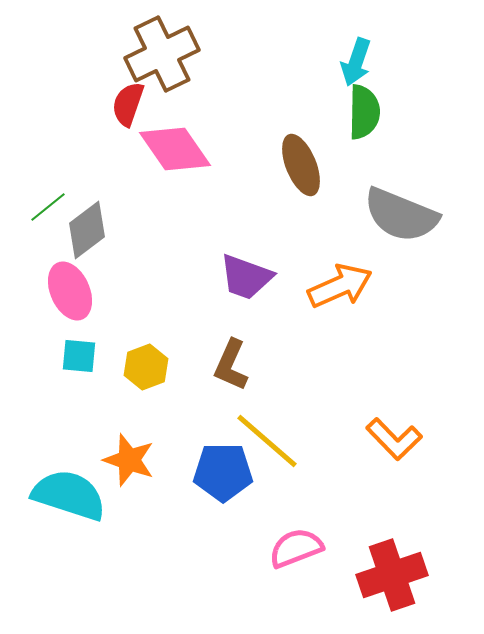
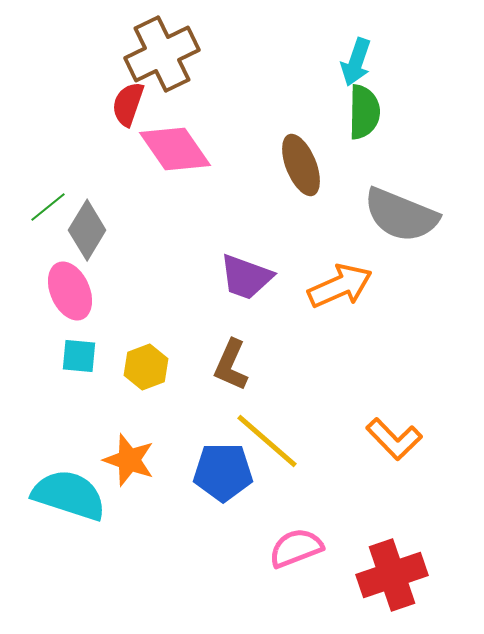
gray diamond: rotated 22 degrees counterclockwise
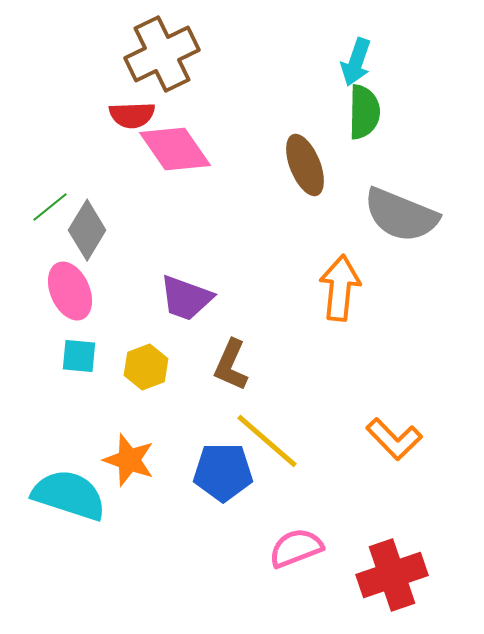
red semicircle: moved 4 px right, 11 px down; rotated 111 degrees counterclockwise
brown ellipse: moved 4 px right
green line: moved 2 px right
purple trapezoid: moved 60 px left, 21 px down
orange arrow: moved 2 px down; rotated 60 degrees counterclockwise
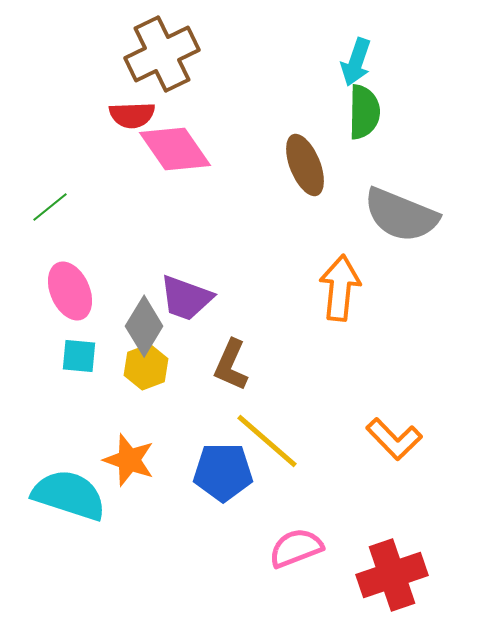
gray diamond: moved 57 px right, 96 px down
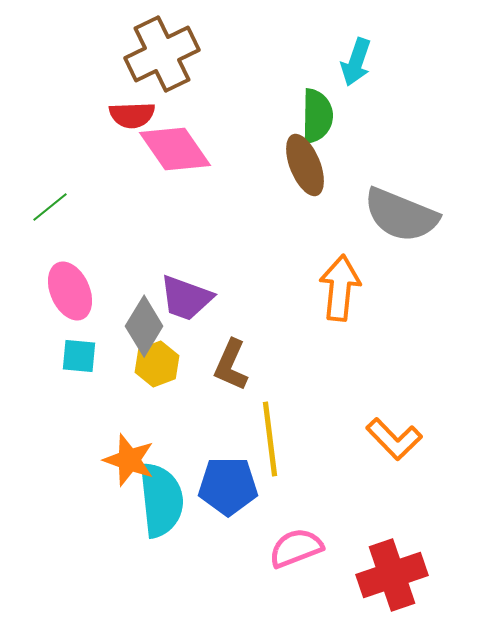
green semicircle: moved 47 px left, 4 px down
yellow hexagon: moved 11 px right, 3 px up
yellow line: moved 3 px right, 2 px up; rotated 42 degrees clockwise
blue pentagon: moved 5 px right, 14 px down
cyan semicircle: moved 92 px right, 5 px down; rotated 66 degrees clockwise
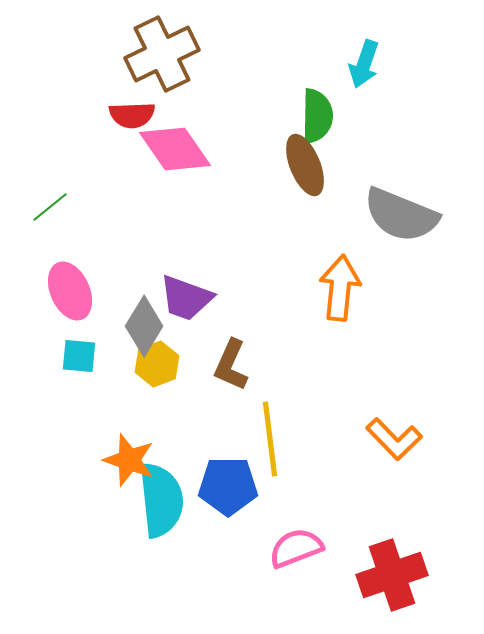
cyan arrow: moved 8 px right, 2 px down
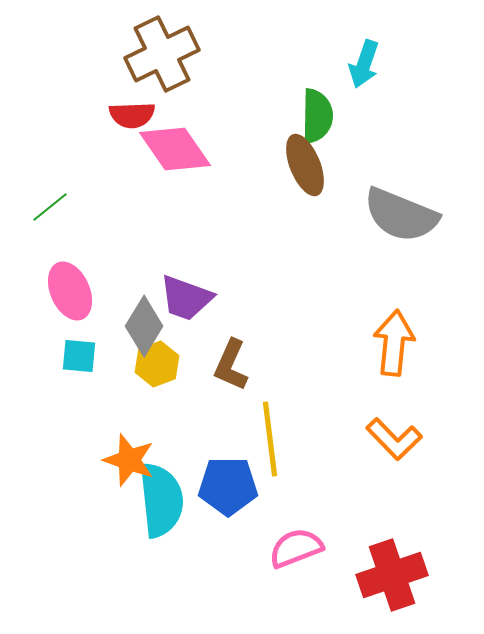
orange arrow: moved 54 px right, 55 px down
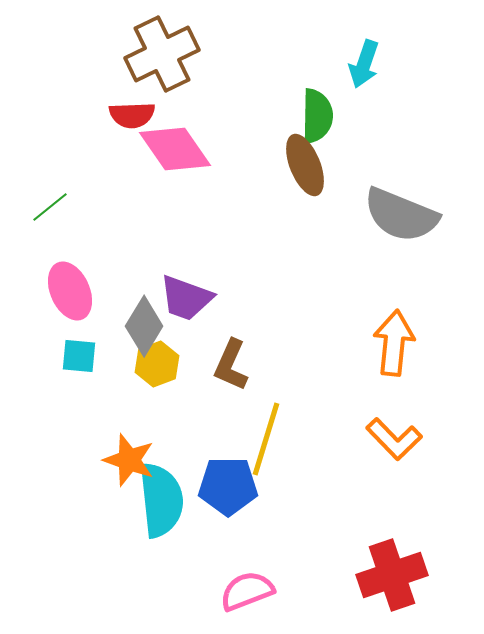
yellow line: moved 4 px left; rotated 24 degrees clockwise
pink semicircle: moved 49 px left, 43 px down
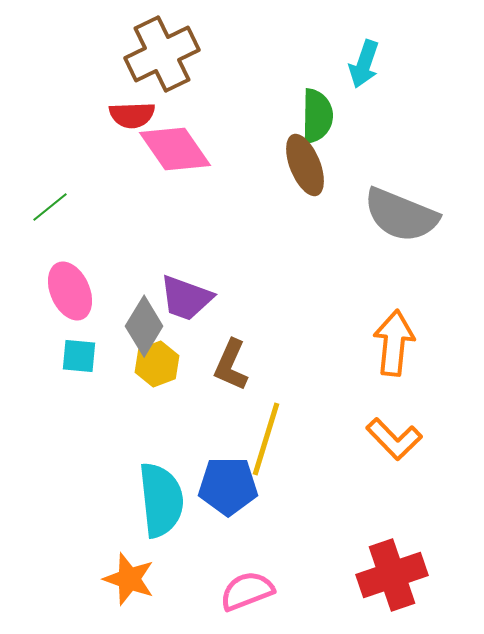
orange star: moved 119 px down
